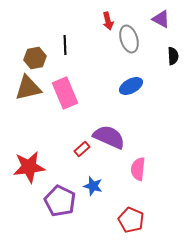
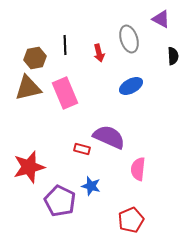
red arrow: moved 9 px left, 32 px down
red rectangle: rotated 56 degrees clockwise
red star: rotated 8 degrees counterclockwise
blue star: moved 2 px left
red pentagon: rotated 25 degrees clockwise
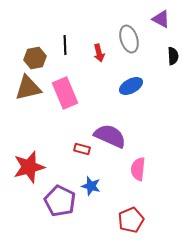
purple semicircle: moved 1 px right, 1 px up
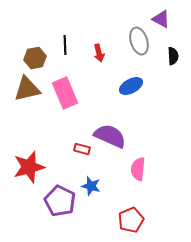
gray ellipse: moved 10 px right, 2 px down
brown triangle: moved 1 px left, 1 px down
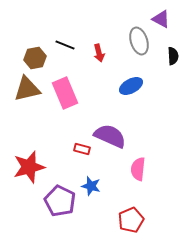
black line: rotated 66 degrees counterclockwise
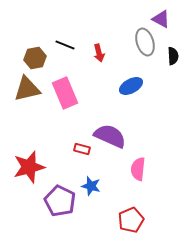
gray ellipse: moved 6 px right, 1 px down
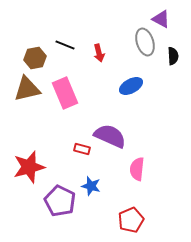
pink semicircle: moved 1 px left
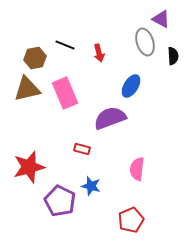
blue ellipse: rotated 30 degrees counterclockwise
purple semicircle: moved 18 px up; rotated 44 degrees counterclockwise
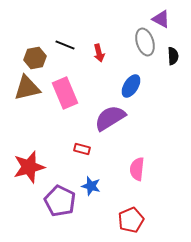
brown triangle: moved 1 px up
purple semicircle: rotated 12 degrees counterclockwise
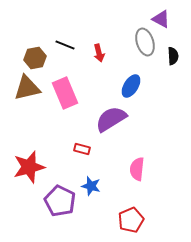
purple semicircle: moved 1 px right, 1 px down
